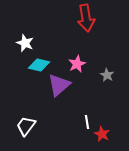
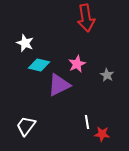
purple triangle: rotated 15 degrees clockwise
red star: rotated 21 degrees counterclockwise
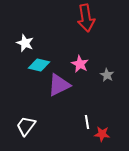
pink star: moved 3 px right; rotated 18 degrees counterclockwise
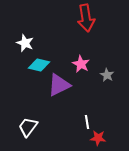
pink star: moved 1 px right
white trapezoid: moved 2 px right, 1 px down
red star: moved 4 px left, 4 px down
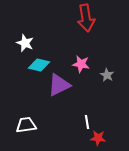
pink star: rotated 18 degrees counterclockwise
white trapezoid: moved 2 px left, 2 px up; rotated 45 degrees clockwise
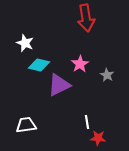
pink star: moved 1 px left; rotated 30 degrees clockwise
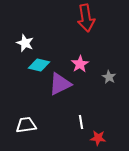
gray star: moved 2 px right, 2 px down
purple triangle: moved 1 px right, 1 px up
white line: moved 6 px left
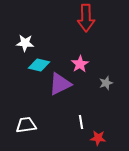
red arrow: rotated 8 degrees clockwise
white star: rotated 18 degrees counterclockwise
gray star: moved 3 px left, 6 px down; rotated 24 degrees clockwise
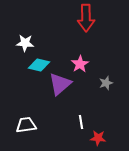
purple triangle: rotated 15 degrees counterclockwise
